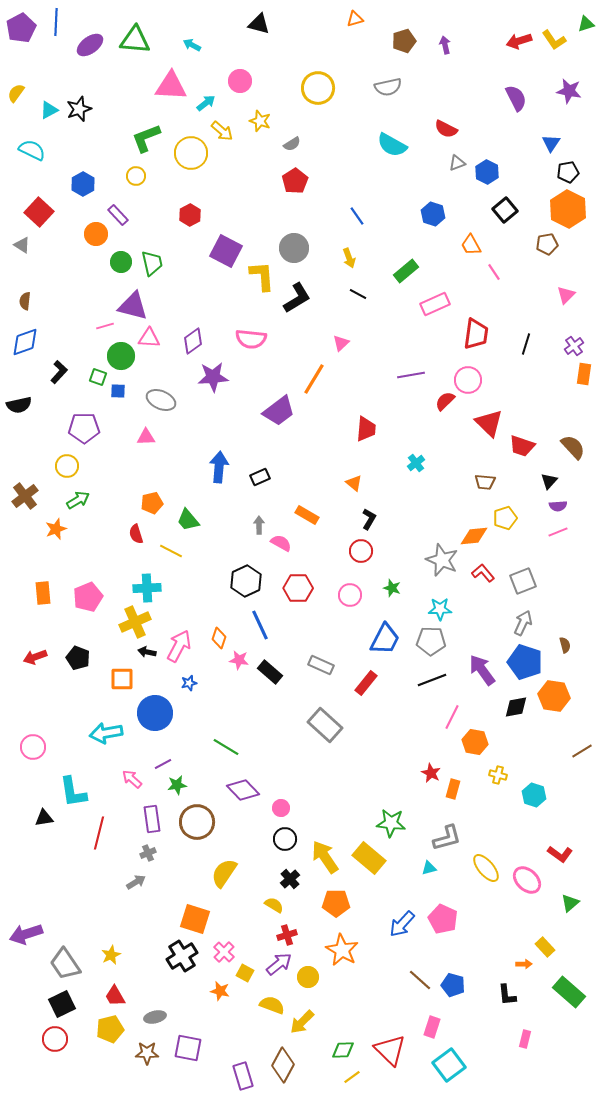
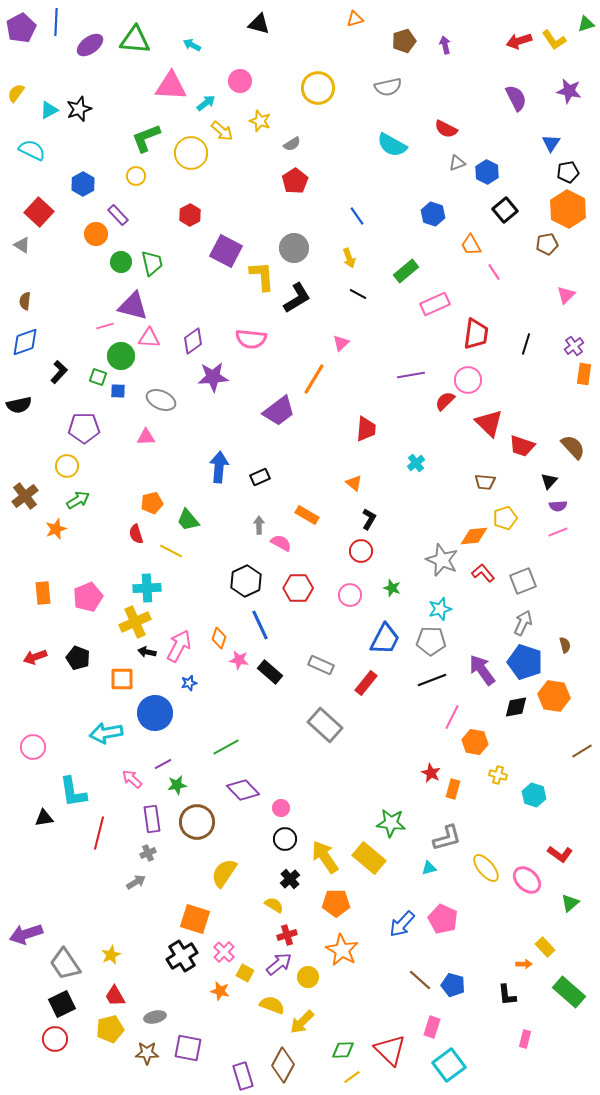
cyan star at (440, 609): rotated 15 degrees counterclockwise
green line at (226, 747): rotated 60 degrees counterclockwise
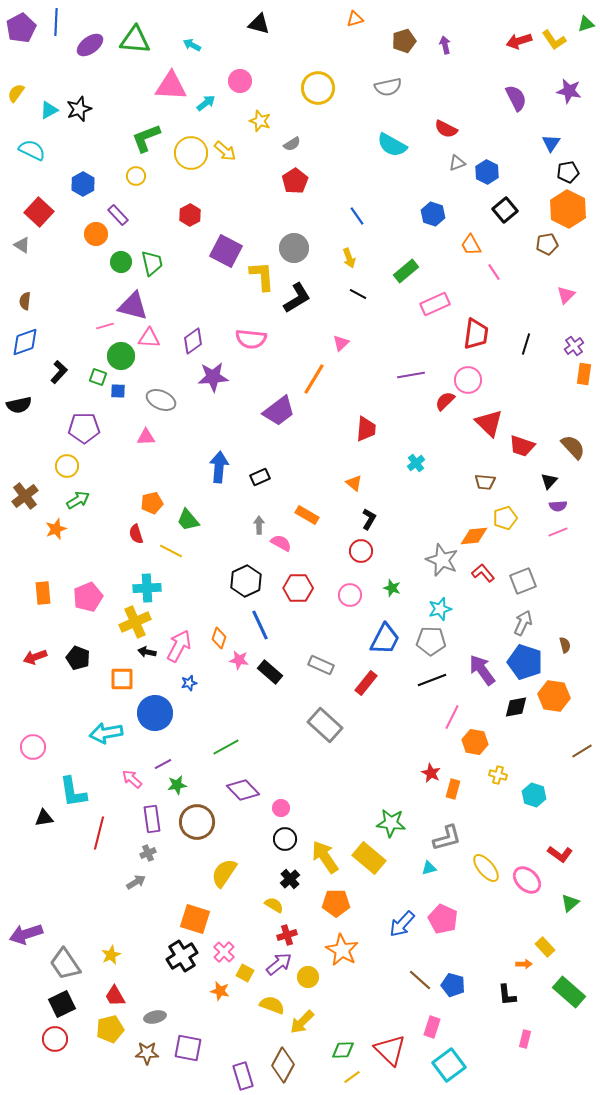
yellow arrow at (222, 131): moved 3 px right, 20 px down
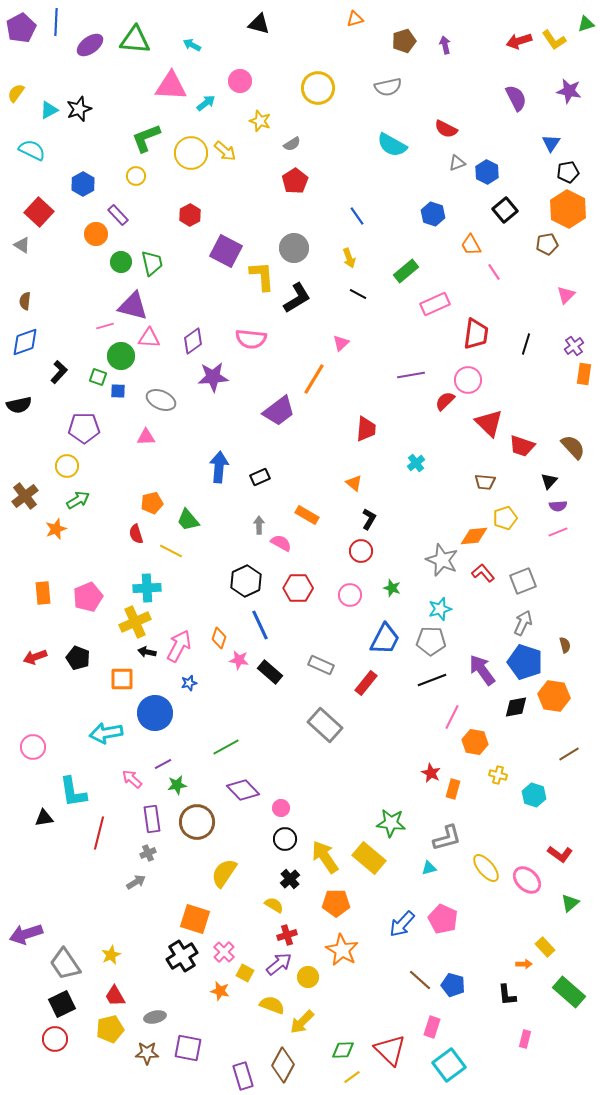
brown line at (582, 751): moved 13 px left, 3 px down
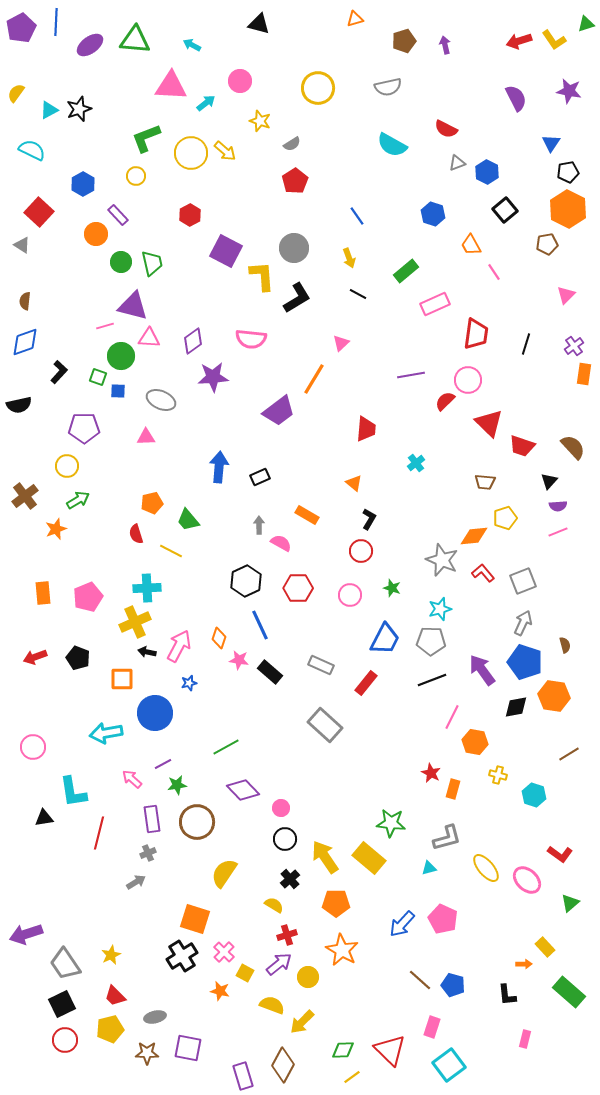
red trapezoid at (115, 996): rotated 15 degrees counterclockwise
red circle at (55, 1039): moved 10 px right, 1 px down
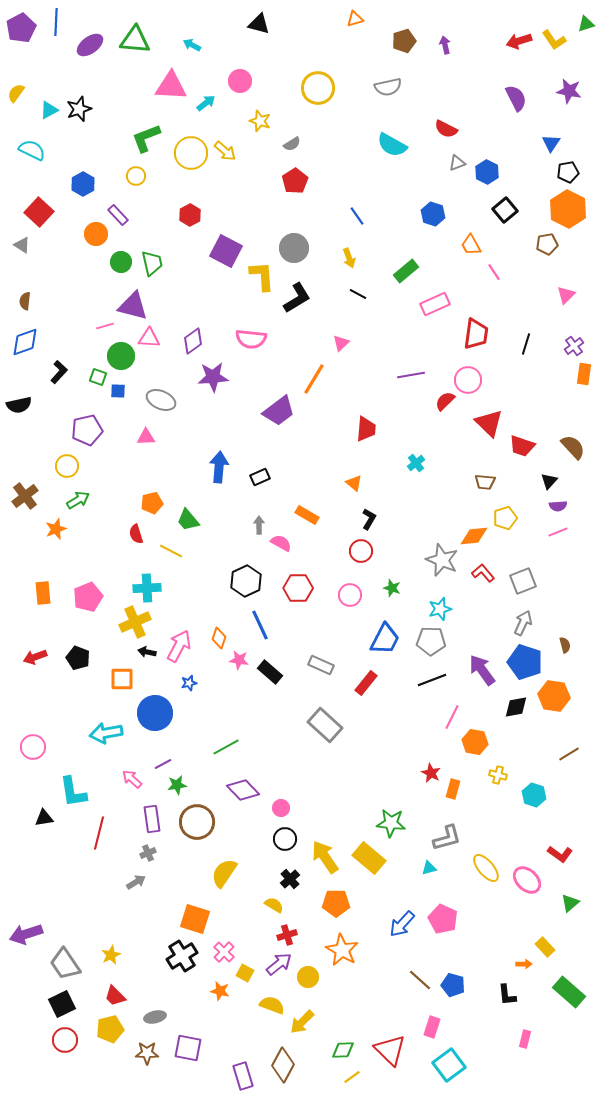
purple pentagon at (84, 428): moved 3 px right, 2 px down; rotated 12 degrees counterclockwise
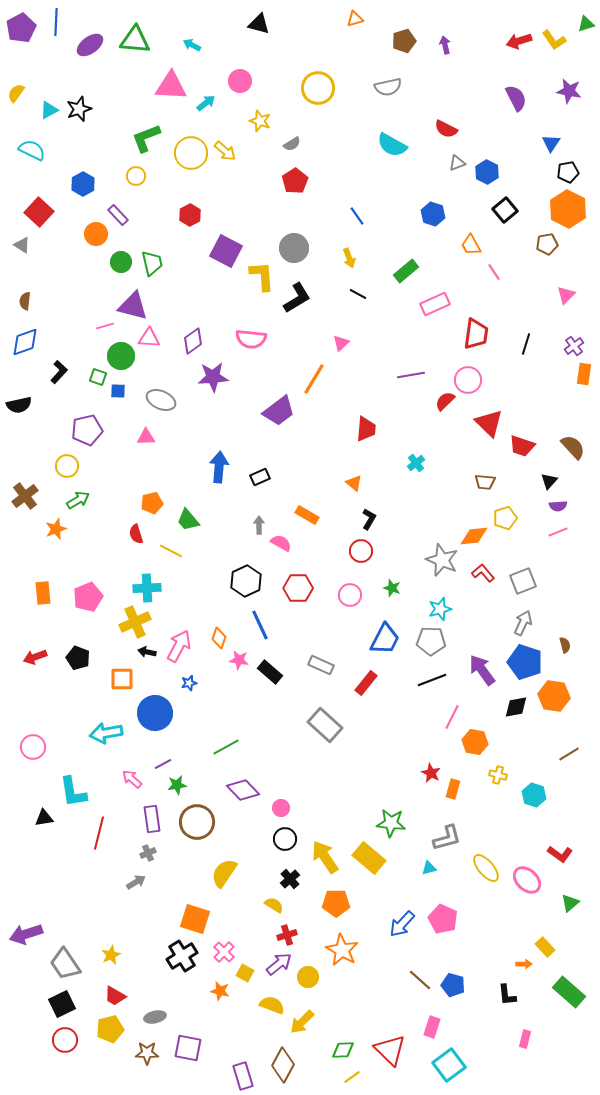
red trapezoid at (115, 996): rotated 15 degrees counterclockwise
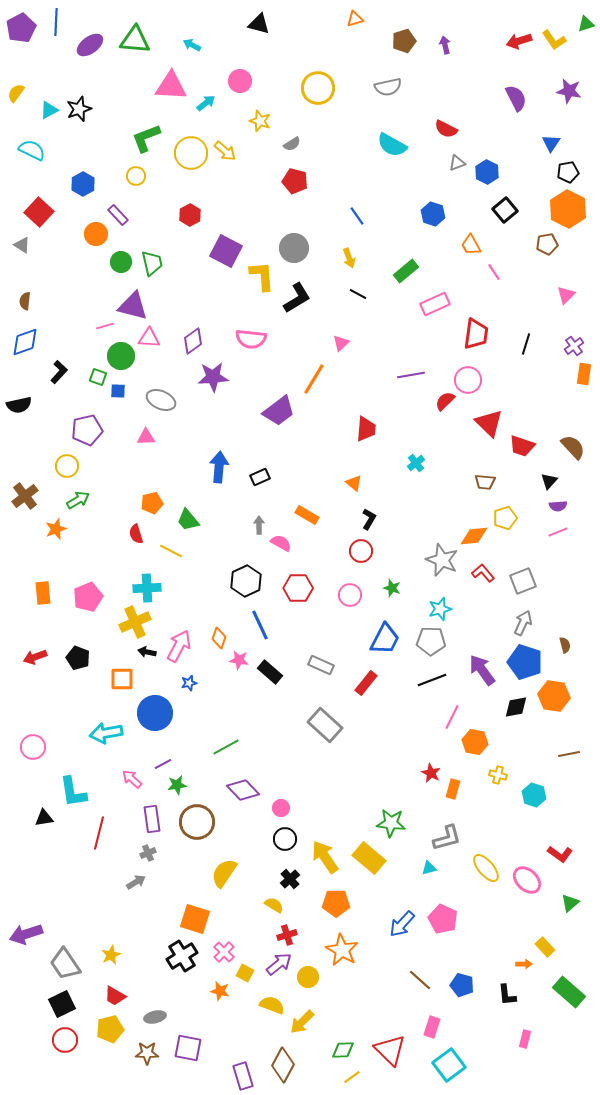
red pentagon at (295, 181): rotated 25 degrees counterclockwise
brown line at (569, 754): rotated 20 degrees clockwise
blue pentagon at (453, 985): moved 9 px right
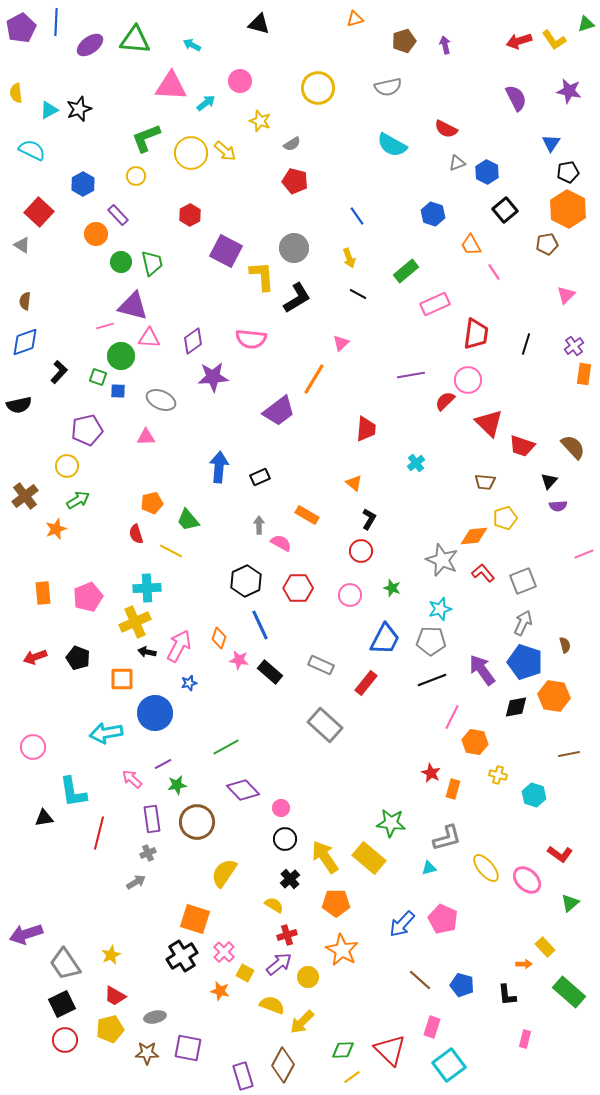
yellow semicircle at (16, 93): rotated 42 degrees counterclockwise
pink line at (558, 532): moved 26 px right, 22 px down
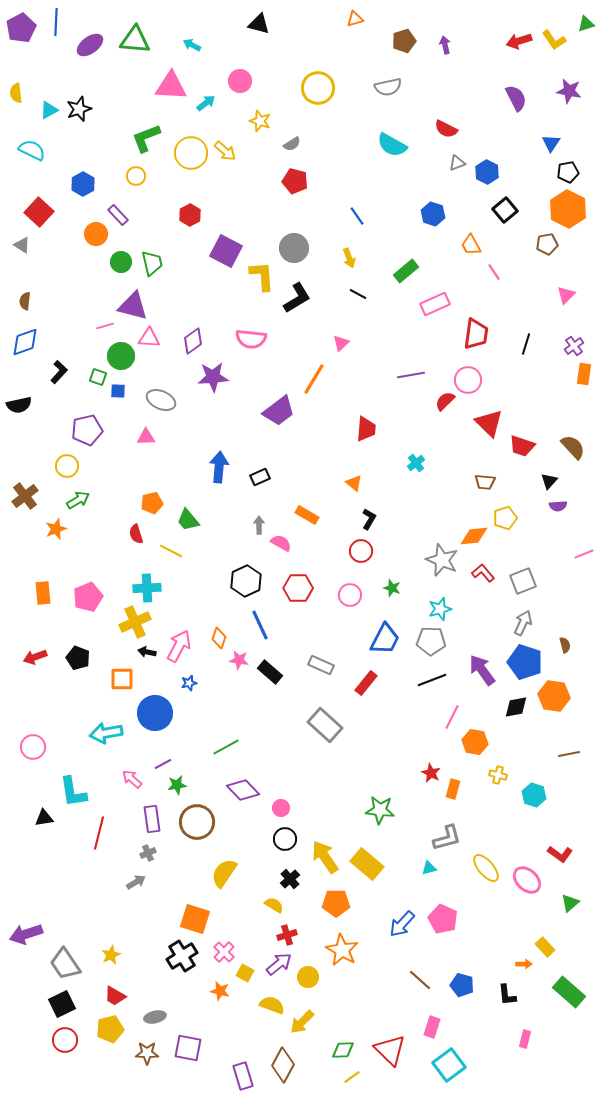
green star at (391, 823): moved 11 px left, 13 px up
yellow rectangle at (369, 858): moved 2 px left, 6 px down
